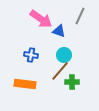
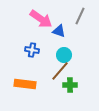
blue cross: moved 1 px right, 5 px up
green cross: moved 2 px left, 3 px down
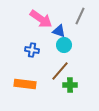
cyan circle: moved 10 px up
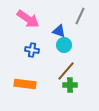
pink arrow: moved 13 px left
brown line: moved 6 px right
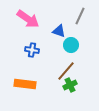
cyan circle: moved 7 px right
green cross: rotated 24 degrees counterclockwise
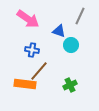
brown line: moved 27 px left
